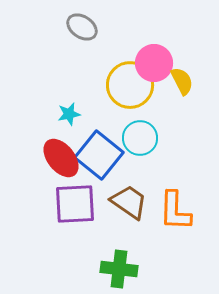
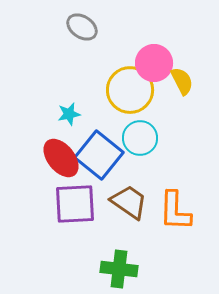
yellow circle: moved 5 px down
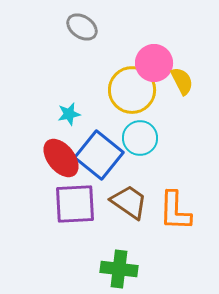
yellow circle: moved 2 px right
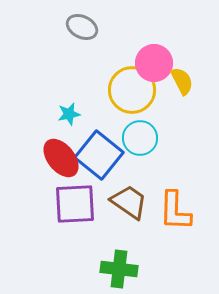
gray ellipse: rotated 8 degrees counterclockwise
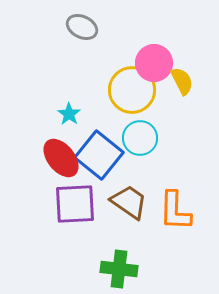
cyan star: rotated 25 degrees counterclockwise
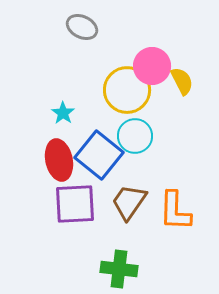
pink circle: moved 2 px left, 3 px down
yellow circle: moved 5 px left
cyan star: moved 6 px left, 1 px up
cyan circle: moved 5 px left, 2 px up
red ellipse: moved 2 px left, 2 px down; rotated 27 degrees clockwise
brown trapezoid: rotated 90 degrees counterclockwise
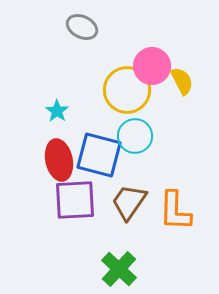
cyan star: moved 6 px left, 2 px up
blue square: rotated 24 degrees counterclockwise
purple square: moved 4 px up
green cross: rotated 36 degrees clockwise
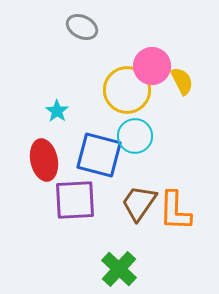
red ellipse: moved 15 px left
brown trapezoid: moved 10 px right, 1 px down
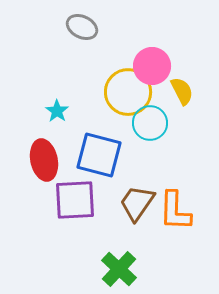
yellow semicircle: moved 10 px down
yellow circle: moved 1 px right, 2 px down
cyan circle: moved 15 px right, 13 px up
brown trapezoid: moved 2 px left
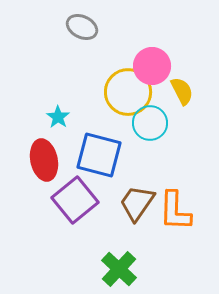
cyan star: moved 1 px right, 6 px down
purple square: rotated 36 degrees counterclockwise
